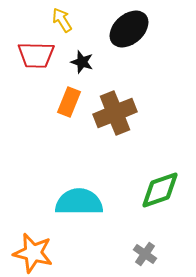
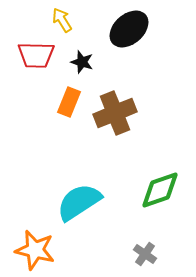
cyan semicircle: rotated 33 degrees counterclockwise
orange star: moved 2 px right, 3 px up
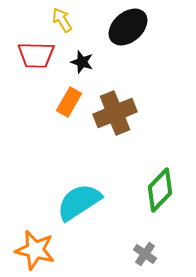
black ellipse: moved 1 px left, 2 px up
orange rectangle: rotated 8 degrees clockwise
green diamond: rotated 27 degrees counterclockwise
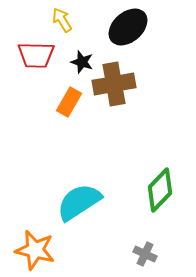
brown cross: moved 1 px left, 29 px up; rotated 12 degrees clockwise
gray cross: rotated 10 degrees counterclockwise
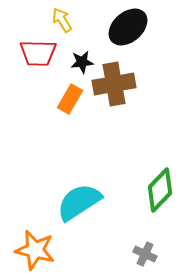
red trapezoid: moved 2 px right, 2 px up
black star: rotated 25 degrees counterclockwise
orange rectangle: moved 1 px right, 3 px up
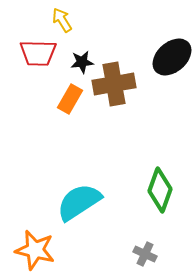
black ellipse: moved 44 px right, 30 px down
green diamond: rotated 24 degrees counterclockwise
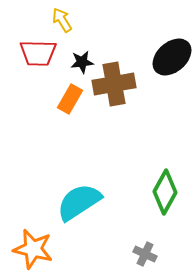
green diamond: moved 5 px right, 2 px down; rotated 9 degrees clockwise
orange star: moved 2 px left, 1 px up
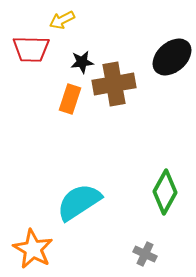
yellow arrow: rotated 85 degrees counterclockwise
red trapezoid: moved 7 px left, 4 px up
orange rectangle: rotated 12 degrees counterclockwise
orange star: rotated 15 degrees clockwise
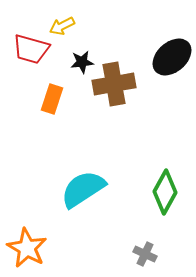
yellow arrow: moved 6 px down
red trapezoid: rotated 15 degrees clockwise
orange rectangle: moved 18 px left
cyan semicircle: moved 4 px right, 13 px up
orange star: moved 6 px left, 1 px up
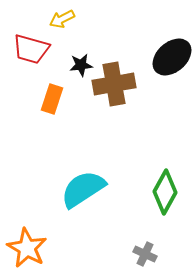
yellow arrow: moved 7 px up
black star: moved 1 px left, 3 px down
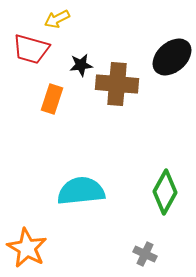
yellow arrow: moved 5 px left
brown cross: moved 3 px right; rotated 15 degrees clockwise
cyan semicircle: moved 2 px left, 2 px down; rotated 27 degrees clockwise
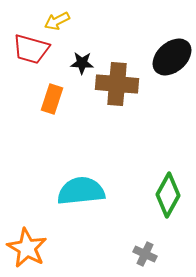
yellow arrow: moved 2 px down
black star: moved 1 px right, 2 px up; rotated 10 degrees clockwise
green diamond: moved 3 px right, 3 px down
